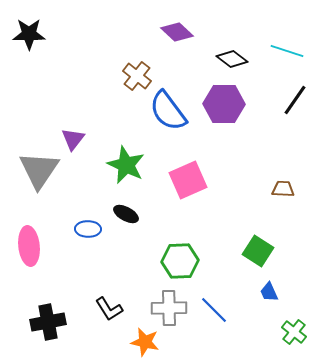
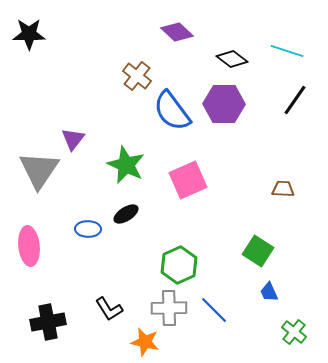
blue semicircle: moved 4 px right
black ellipse: rotated 60 degrees counterclockwise
green hexagon: moved 1 px left, 4 px down; rotated 21 degrees counterclockwise
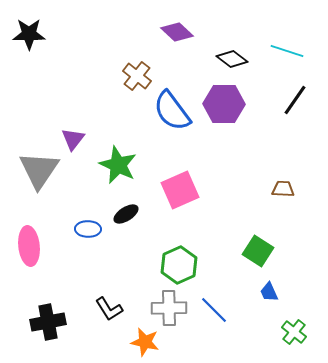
green star: moved 8 px left
pink square: moved 8 px left, 10 px down
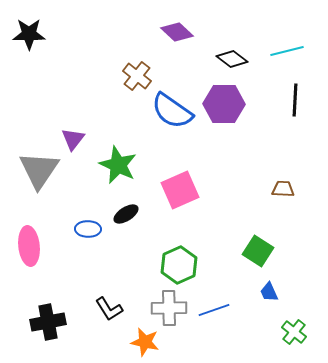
cyan line: rotated 32 degrees counterclockwise
black line: rotated 32 degrees counterclockwise
blue semicircle: rotated 18 degrees counterclockwise
blue line: rotated 64 degrees counterclockwise
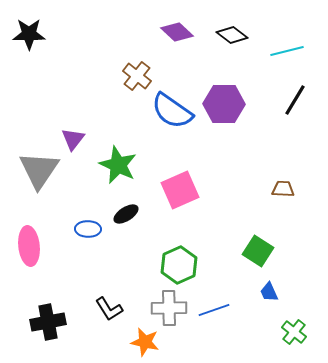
black diamond: moved 24 px up
black line: rotated 28 degrees clockwise
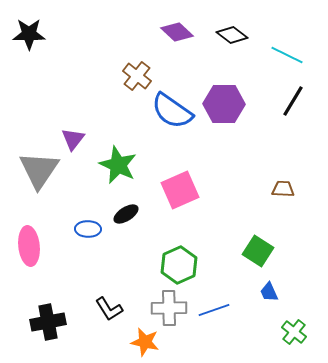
cyan line: moved 4 px down; rotated 40 degrees clockwise
black line: moved 2 px left, 1 px down
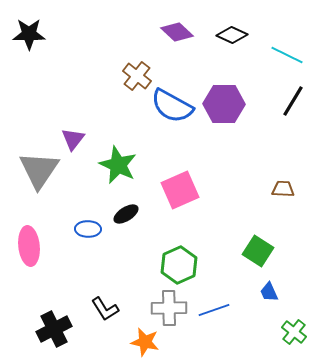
black diamond: rotated 12 degrees counterclockwise
blue semicircle: moved 5 px up; rotated 6 degrees counterclockwise
black L-shape: moved 4 px left
black cross: moved 6 px right, 7 px down; rotated 16 degrees counterclockwise
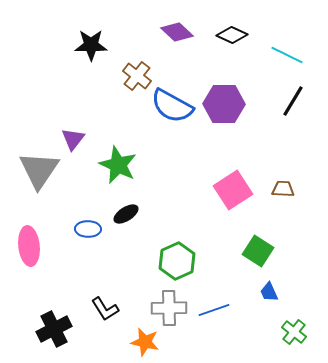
black star: moved 62 px right, 11 px down
pink square: moved 53 px right; rotated 9 degrees counterclockwise
green hexagon: moved 2 px left, 4 px up
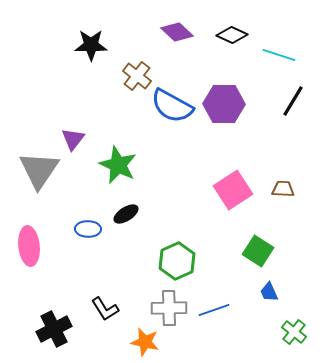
cyan line: moved 8 px left; rotated 8 degrees counterclockwise
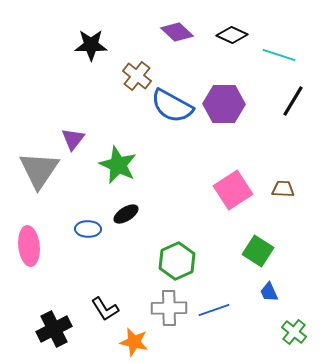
orange star: moved 11 px left
